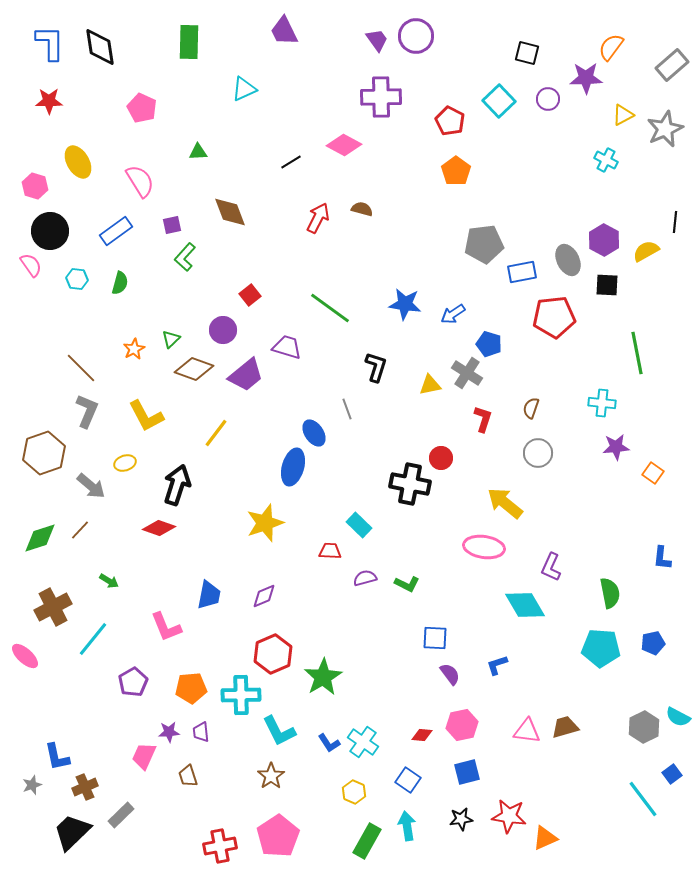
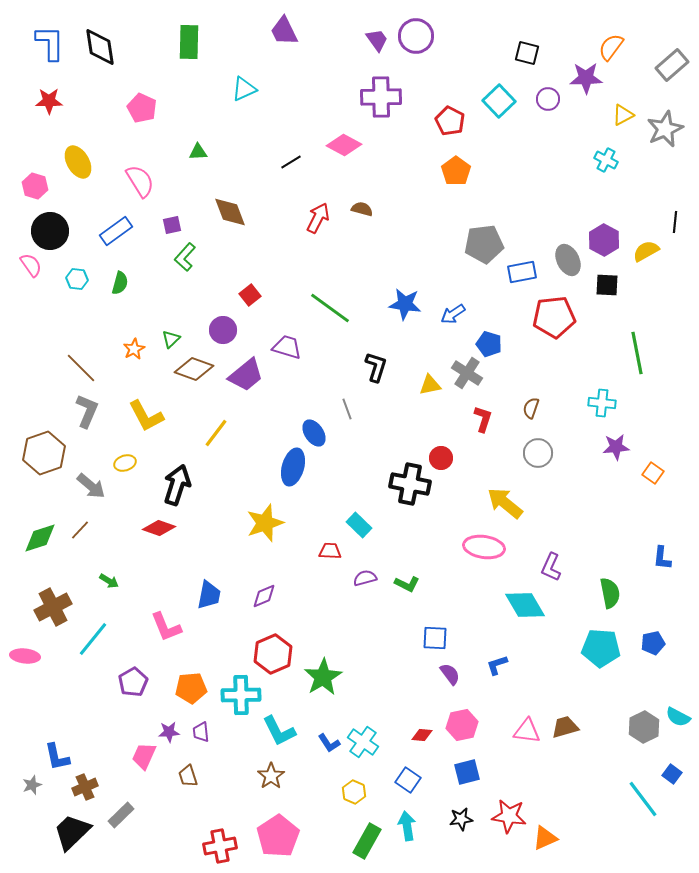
pink ellipse at (25, 656): rotated 36 degrees counterclockwise
blue square at (672, 774): rotated 18 degrees counterclockwise
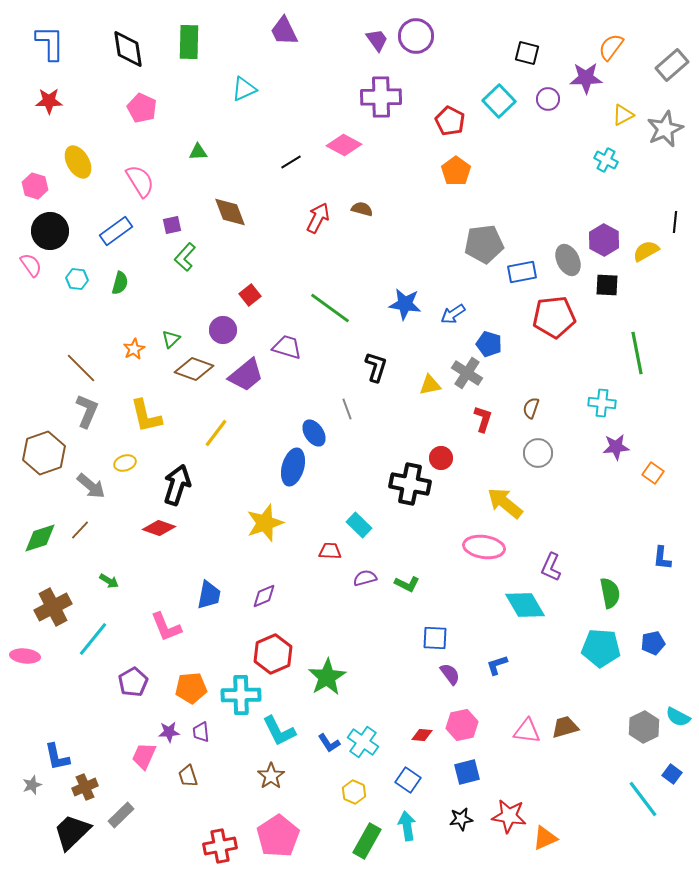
black diamond at (100, 47): moved 28 px right, 2 px down
yellow L-shape at (146, 416): rotated 15 degrees clockwise
green star at (323, 677): moved 4 px right
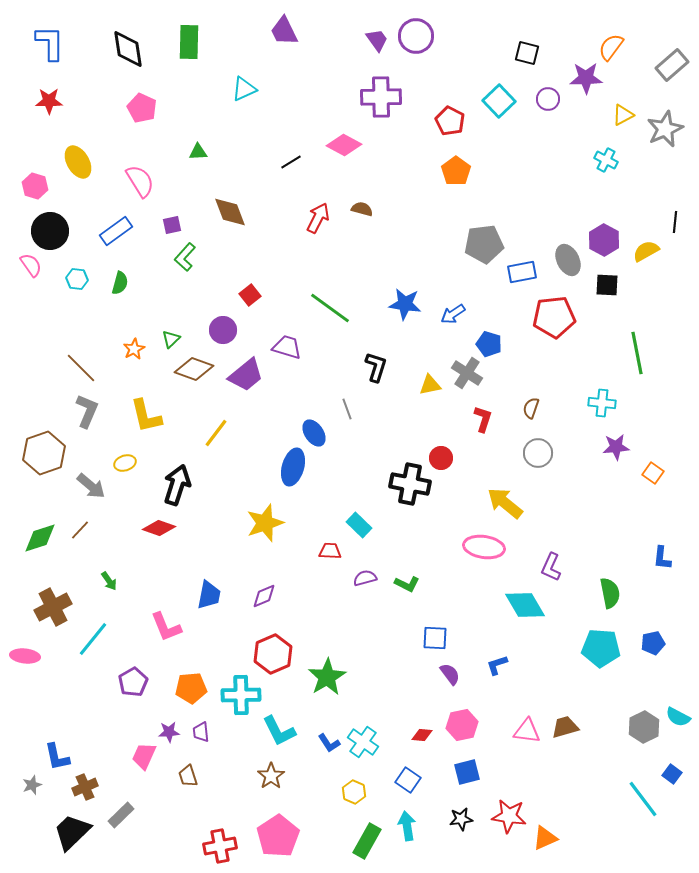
green arrow at (109, 581): rotated 24 degrees clockwise
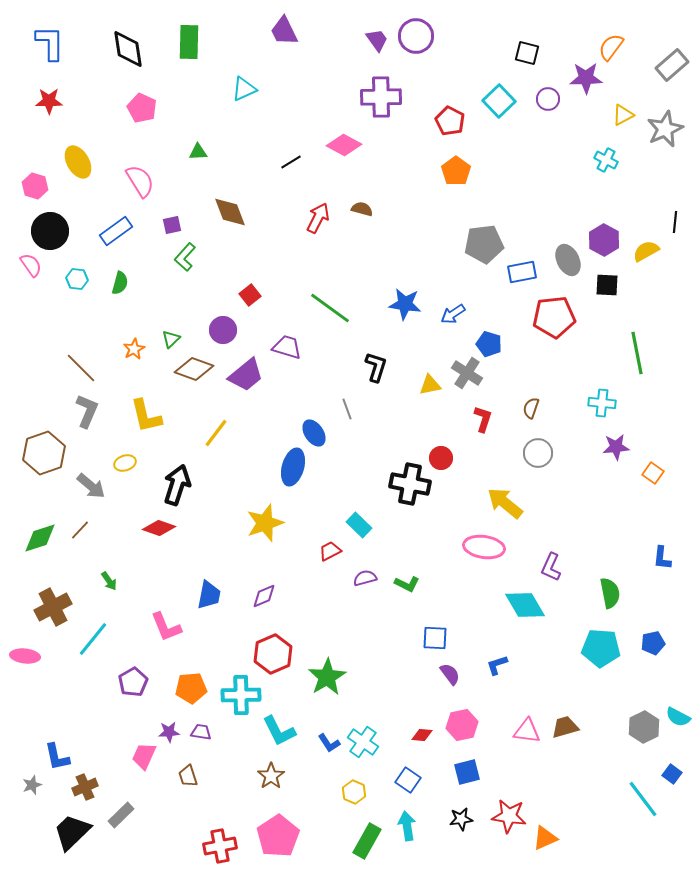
red trapezoid at (330, 551): rotated 30 degrees counterclockwise
purple trapezoid at (201, 732): rotated 105 degrees clockwise
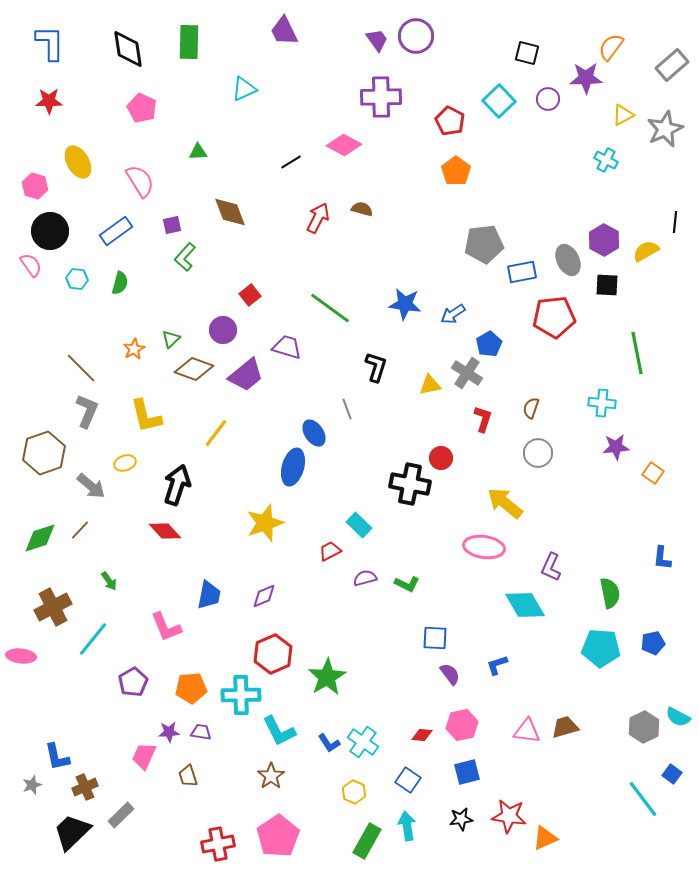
blue pentagon at (489, 344): rotated 25 degrees clockwise
red diamond at (159, 528): moved 6 px right, 3 px down; rotated 28 degrees clockwise
pink ellipse at (25, 656): moved 4 px left
red cross at (220, 846): moved 2 px left, 2 px up
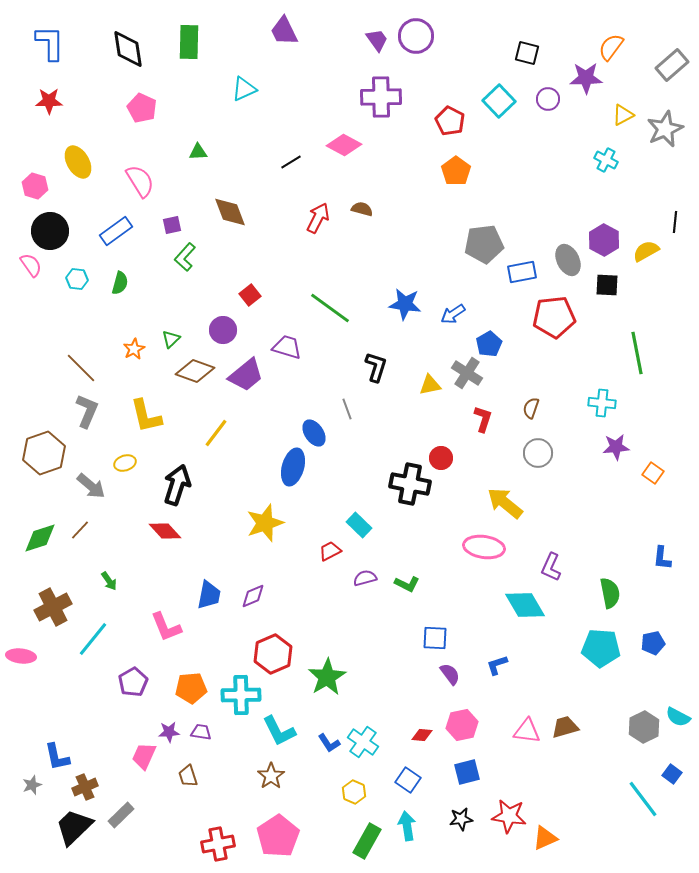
brown diamond at (194, 369): moved 1 px right, 2 px down
purple diamond at (264, 596): moved 11 px left
black trapezoid at (72, 832): moved 2 px right, 5 px up
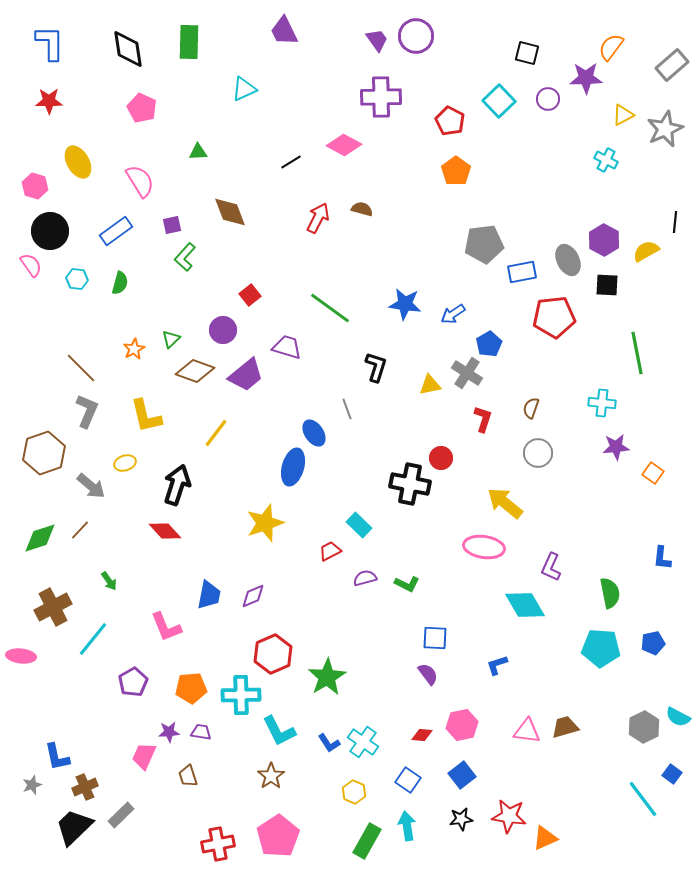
purple semicircle at (450, 674): moved 22 px left
blue square at (467, 772): moved 5 px left, 3 px down; rotated 24 degrees counterclockwise
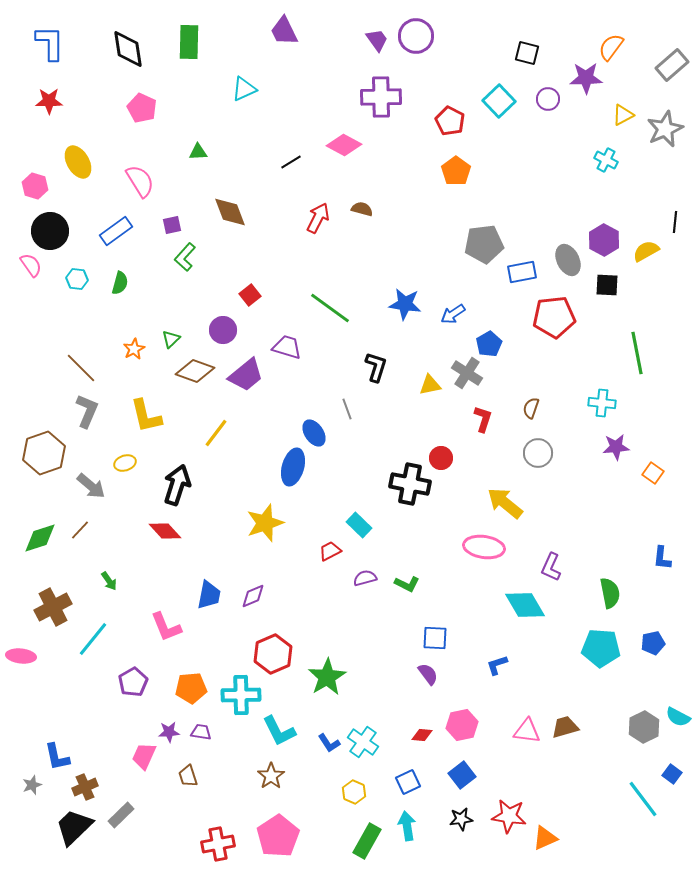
blue square at (408, 780): moved 2 px down; rotated 30 degrees clockwise
